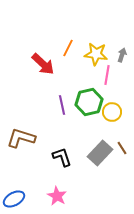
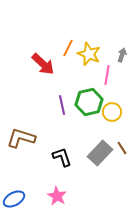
yellow star: moved 7 px left; rotated 15 degrees clockwise
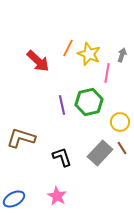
red arrow: moved 5 px left, 3 px up
pink line: moved 2 px up
yellow circle: moved 8 px right, 10 px down
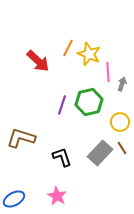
gray arrow: moved 29 px down
pink line: moved 1 px right, 1 px up; rotated 12 degrees counterclockwise
purple line: rotated 30 degrees clockwise
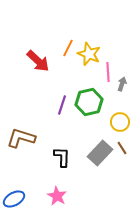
black L-shape: rotated 20 degrees clockwise
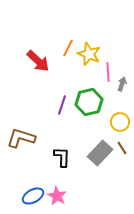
blue ellipse: moved 19 px right, 3 px up
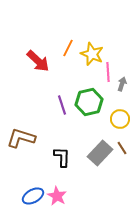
yellow star: moved 3 px right
purple line: rotated 36 degrees counterclockwise
yellow circle: moved 3 px up
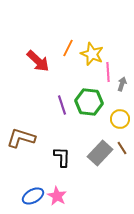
green hexagon: rotated 20 degrees clockwise
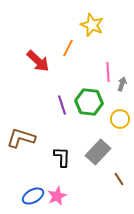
yellow star: moved 29 px up
brown line: moved 3 px left, 31 px down
gray rectangle: moved 2 px left, 1 px up
pink star: rotated 18 degrees clockwise
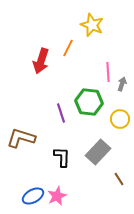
red arrow: moved 3 px right; rotated 65 degrees clockwise
purple line: moved 1 px left, 8 px down
